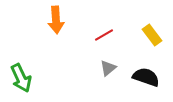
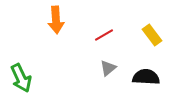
black semicircle: rotated 16 degrees counterclockwise
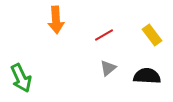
black semicircle: moved 1 px right, 1 px up
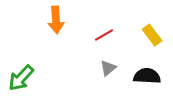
green arrow: rotated 68 degrees clockwise
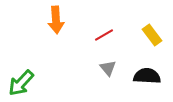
gray triangle: rotated 30 degrees counterclockwise
green arrow: moved 5 px down
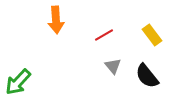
gray triangle: moved 5 px right, 2 px up
black semicircle: rotated 132 degrees counterclockwise
green arrow: moved 3 px left, 1 px up
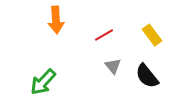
green arrow: moved 25 px right
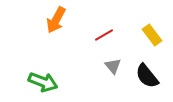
orange arrow: rotated 32 degrees clockwise
green arrow: rotated 112 degrees counterclockwise
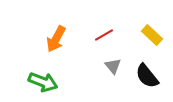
orange arrow: moved 19 px down
yellow rectangle: rotated 10 degrees counterclockwise
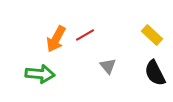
red line: moved 19 px left
gray triangle: moved 5 px left
black semicircle: moved 8 px right, 3 px up; rotated 12 degrees clockwise
green arrow: moved 3 px left, 8 px up; rotated 16 degrees counterclockwise
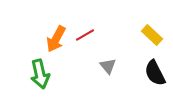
green arrow: rotated 72 degrees clockwise
